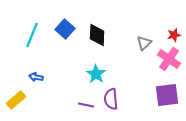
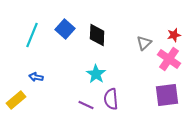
purple line: rotated 14 degrees clockwise
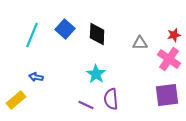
black diamond: moved 1 px up
gray triangle: moved 4 px left; rotated 42 degrees clockwise
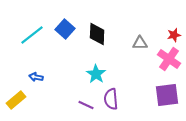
cyan line: rotated 30 degrees clockwise
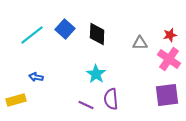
red star: moved 4 px left
yellow rectangle: rotated 24 degrees clockwise
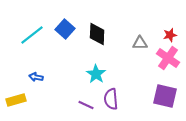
pink cross: moved 1 px left, 1 px up
purple square: moved 2 px left, 1 px down; rotated 20 degrees clockwise
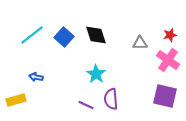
blue square: moved 1 px left, 8 px down
black diamond: moved 1 px left, 1 px down; rotated 20 degrees counterclockwise
pink cross: moved 2 px down
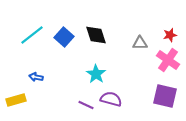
purple semicircle: rotated 110 degrees clockwise
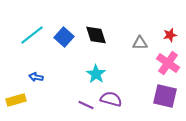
pink cross: moved 3 px down
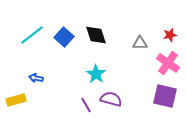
blue arrow: moved 1 px down
purple line: rotated 35 degrees clockwise
